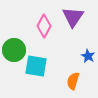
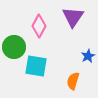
pink diamond: moved 5 px left
green circle: moved 3 px up
blue star: rotated 16 degrees clockwise
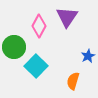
purple triangle: moved 6 px left
cyan square: rotated 35 degrees clockwise
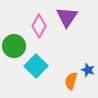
green circle: moved 1 px up
blue star: moved 14 px down; rotated 24 degrees counterclockwise
orange semicircle: moved 2 px left
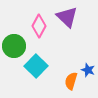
purple triangle: rotated 20 degrees counterclockwise
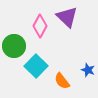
pink diamond: moved 1 px right
orange semicircle: moved 9 px left; rotated 54 degrees counterclockwise
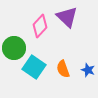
pink diamond: rotated 15 degrees clockwise
green circle: moved 2 px down
cyan square: moved 2 px left, 1 px down; rotated 10 degrees counterclockwise
orange semicircle: moved 1 px right, 12 px up; rotated 18 degrees clockwise
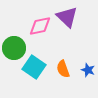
pink diamond: rotated 35 degrees clockwise
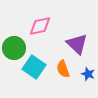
purple triangle: moved 10 px right, 27 px down
blue star: moved 4 px down
